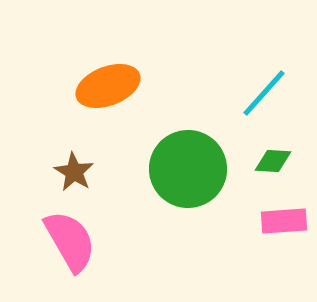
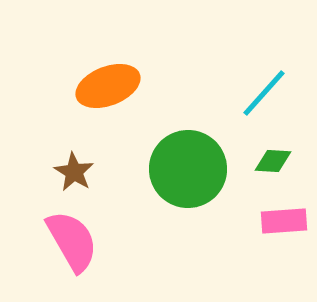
pink semicircle: moved 2 px right
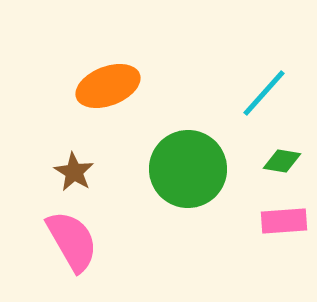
green diamond: moved 9 px right; rotated 6 degrees clockwise
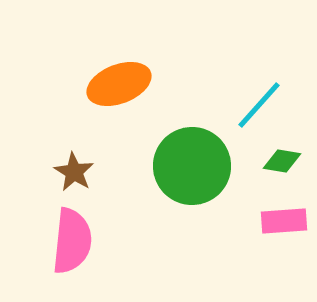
orange ellipse: moved 11 px right, 2 px up
cyan line: moved 5 px left, 12 px down
green circle: moved 4 px right, 3 px up
pink semicircle: rotated 36 degrees clockwise
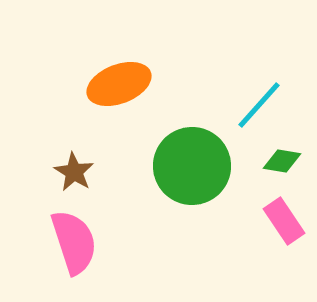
pink rectangle: rotated 60 degrees clockwise
pink semicircle: moved 2 px right, 1 px down; rotated 24 degrees counterclockwise
